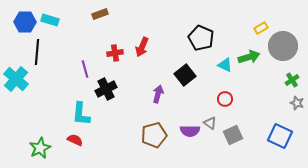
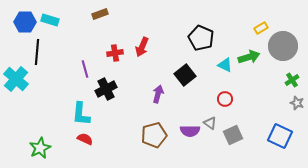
red semicircle: moved 10 px right, 1 px up
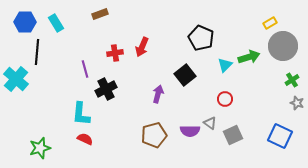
cyan rectangle: moved 6 px right, 3 px down; rotated 42 degrees clockwise
yellow rectangle: moved 9 px right, 5 px up
cyan triangle: rotated 49 degrees clockwise
green star: rotated 10 degrees clockwise
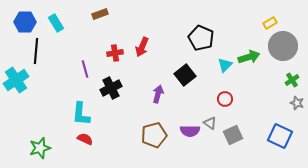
black line: moved 1 px left, 1 px up
cyan cross: moved 1 px down; rotated 15 degrees clockwise
black cross: moved 5 px right, 1 px up
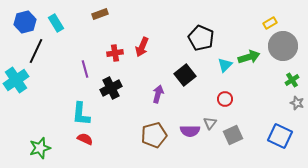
blue hexagon: rotated 15 degrees counterclockwise
black line: rotated 20 degrees clockwise
gray triangle: rotated 32 degrees clockwise
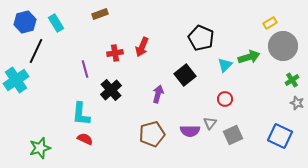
black cross: moved 2 px down; rotated 15 degrees counterclockwise
brown pentagon: moved 2 px left, 1 px up
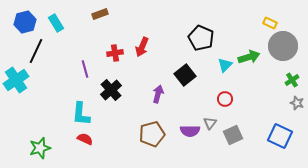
yellow rectangle: rotated 56 degrees clockwise
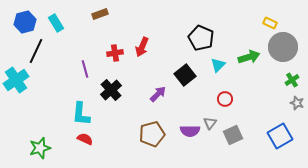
gray circle: moved 1 px down
cyan triangle: moved 7 px left
purple arrow: rotated 30 degrees clockwise
blue square: rotated 35 degrees clockwise
